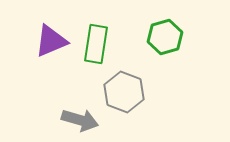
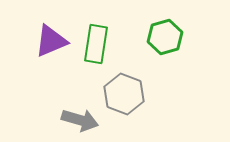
gray hexagon: moved 2 px down
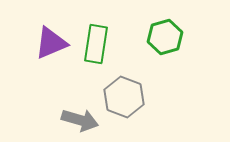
purple triangle: moved 2 px down
gray hexagon: moved 3 px down
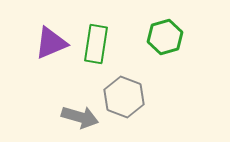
gray arrow: moved 3 px up
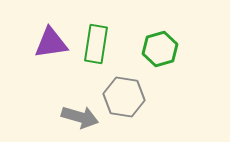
green hexagon: moved 5 px left, 12 px down
purple triangle: rotated 15 degrees clockwise
gray hexagon: rotated 12 degrees counterclockwise
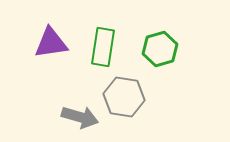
green rectangle: moved 7 px right, 3 px down
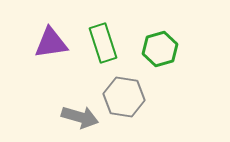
green rectangle: moved 4 px up; rotated 27 degrees counterclockwise
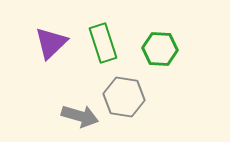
purple triangle: rotated 36 degrees counterclockwise
green hexagon: rotated 20 degrees clockwise
gray arrow: moved 1 px up
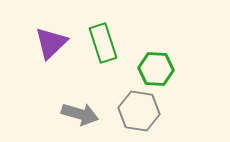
green hexagon: moved 4 px left, 20 px down
gray hexagon: moved 15 px right, 14 px down
gray arrow: moved 2 px up
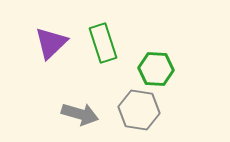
gray hexagon: moved 1 px up
